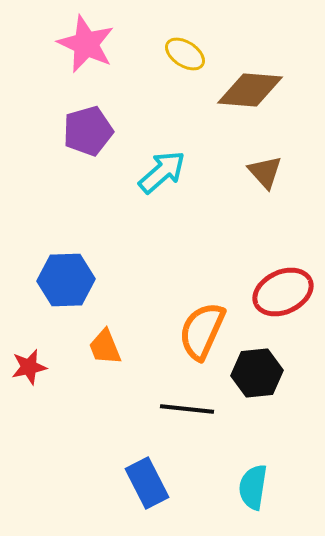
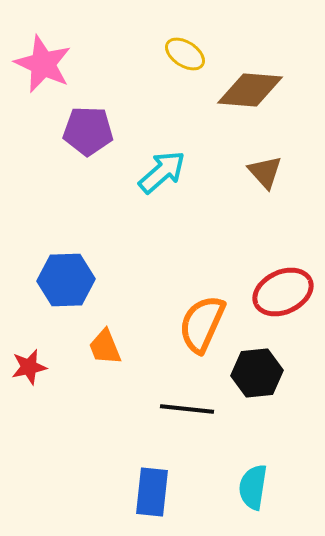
pink star: moved 43 px left, 20 px down
purple pentagon: rotated 18 degrees clockwise
orange semicircle: moved 7 px up
blue rectangle: moved 5 px right, 9 px down; rotated 33 degrees clockwise
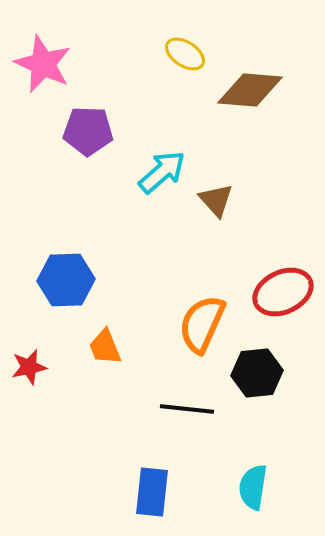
brown triangle: moved 49 px left, 28 px down
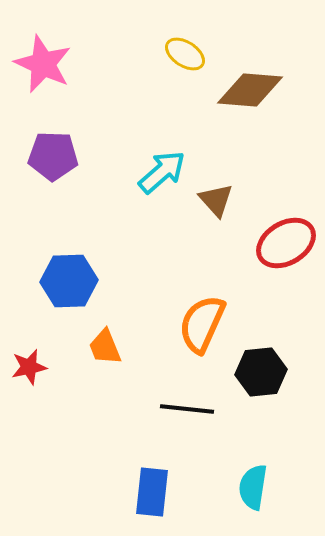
purple pentagon: moved 35 px left, 25 px down
blue hexagon: moved 3 px right, 1 px down
red ellipse: moved 3 px right, 49 px up; rotated 6 degrees counterclockwise
black hexagon: moved 4 px right, 1 px up
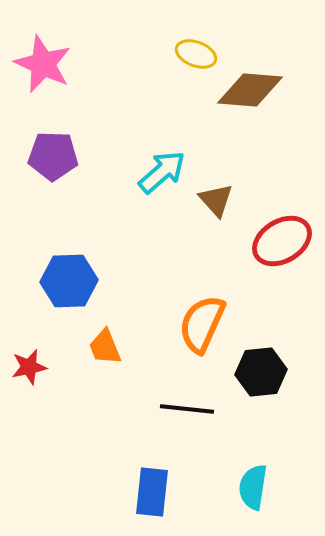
yellow ellipse: moved 11 px right; rotated 12 degrees counterclockwise
red ellipse: moved 4 px left, 2 px up
